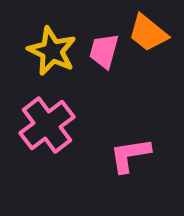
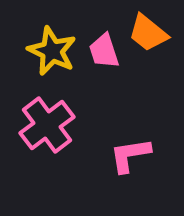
pink trapezoid: rotated 33 degrees counterclockwise
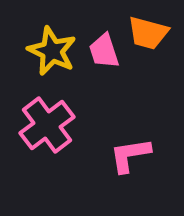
orange trapezoid: rotated 24 degrees counterclockwise
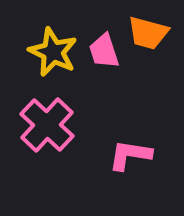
yellow star: moved 1 px right, 1 px down
pink cross: rotated 10 degrees counterclockwise
pink L-shape: rotated 18 degrees clockwise
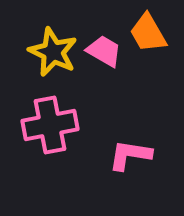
orange trapezoid: rotated 45 degrees clockwise
pink trapezoid: rotated 138 degrees clockwise
pink cross: moved 3 px right; rotated 36 degrees clockwise
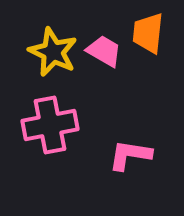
orange trapezoid: rotated 36 degrees clockwise
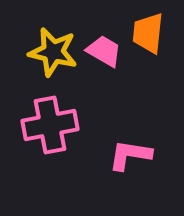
yellow star: rotated 12 degrees counterclockwise
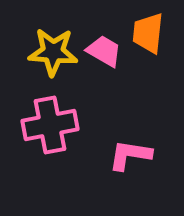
yellow star: rotated 9 degrees counterclockwise
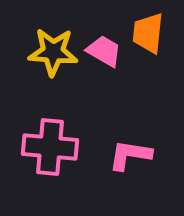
pink cross: moved 22 px down; rotated 16 degrees clockwise
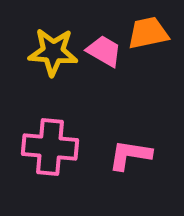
orange trapezoid: rotated 72 degrees clockwise
